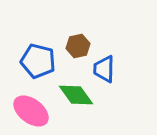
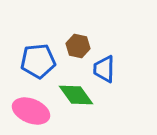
brown hexagon: rotated 25 degrees clockwise
blue pentagon: rotated 20 degrees counterclockwise
pink ellipse: rotated 15 degrees counterclockwise
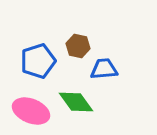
blue pentagon: rotated 12 degrees counterclockwise
blue trapezoid: rotated 84 degrees clockwise
green diamond: moved 7 px down
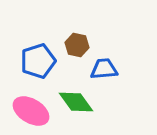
brown hexagon: moved 1 px left, 1 px up
pink ellipse: rotated 9 degrees clockwise
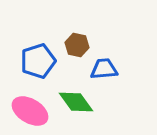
pink ellipse: moved 1 px left
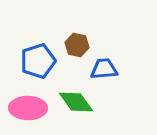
pink ellipse: moved 2 px left, 3 px up; rotated 30 degrees counterclockwise
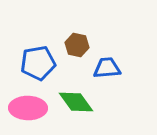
blue pentagon: moved 2 px down; rotated 8 degrees clockwise
blue trapezoid: moved 3 px right, 1 px up
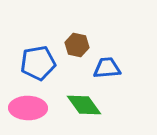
green diamond: moved 8 px right, 3 px down
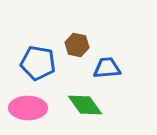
blue pentagon: rotated 20 degrees clockwise
green diamond: moved 1 px right
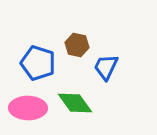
blue pentagon: rotated 8 degrees clockwise
blue trapezoid: moved 1 px left, 1 px up; rotated 60 degrees counterclockwise
green diamond: moved 10 px left, 2 px up
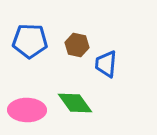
blue pentagon: moved 8 px left, 22 px up; rotated 16 degrees counterclockwise
blue trapezoid: moved 3 px up; rotated 20 degrees counterclockwise
pink ellipse: moved 1 px left, 2 px down
